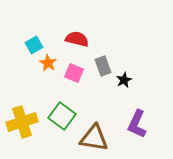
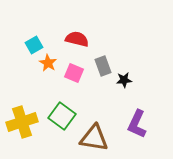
black star: rotated 21 degrees clockwise
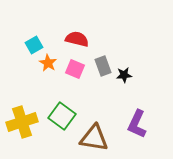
pink square: moved 1 px right, 4 px up
black star: moved 5 px up
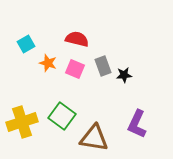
cyan square: moved 8 px left, 1 px up
orange star: rotated 12 degrees counterclockwise
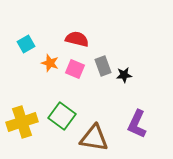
orange star: moved 2 px right
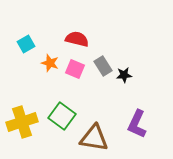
gray rectangle: rotated 12 degrees counterclockwise
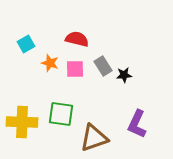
pink square: rotated 24 degrees counterclockwise
green square: moved 1 px left, 2 px up; rotated 28 degrees counterclockwise
yellow cross: rotated 20 degrees clockwise
brown triangle: rotated 28 degrees counterclockwise
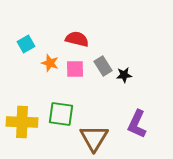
brown triangle: rotated 40 degrees counterclockwise
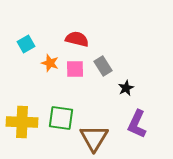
black star: moved 2 px right, 13 px down; rotated 21 degrees counterclockwise
green square: moved 4 px down
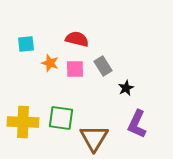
cyan square: rotated 24 degrees clockwise
yellow cross: moved 1 px right
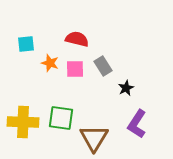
purple L-shape: rotated 8 degrees clockwise
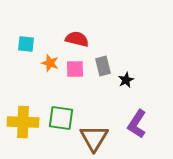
cyan square: rotated 12 degrees clockwise
gray rectangle: rotated 18 degrees clockwise
black star: moved 8 px up
